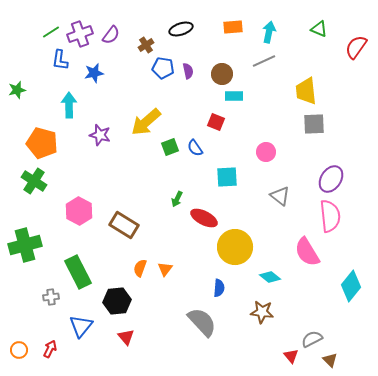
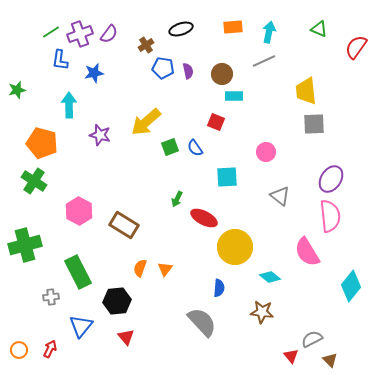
purple semicircle at (111, 35): moved 2 px left, 1 px up
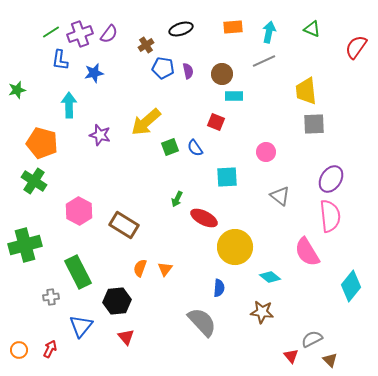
green triangle at (319, 29): moved 7 px left
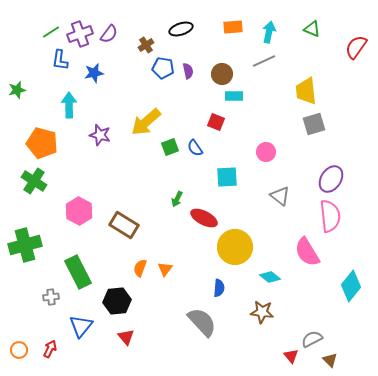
gray square at (314, 124): rotated 15 degrees counterclockwise
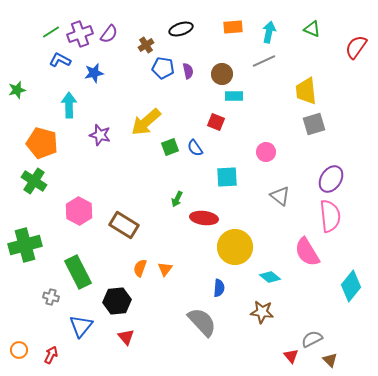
blue L-shape at (60, 60): rotated 110 degrees clockwise
red ellipse at (204, 218): rotated 20 degrees counterclockwise
gray cross at (51, 297): rotated 21 degrees clockwise
red arrow at (50, 349): moved 1 px right, 6 px down
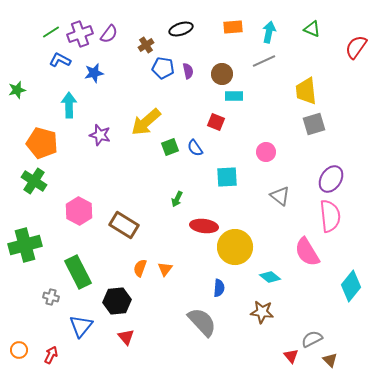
red ellipse at (204, 218): moved 8 px down
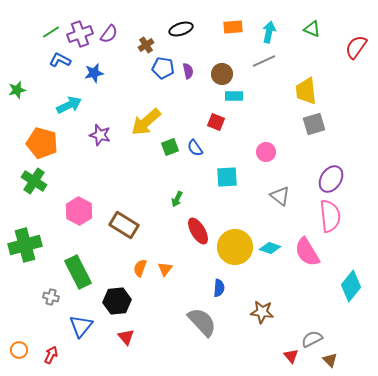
cyan arrow at (69, 105): rotated 65 degrees clockwise
red ellipse at (204, 226): moved 6 px left, 5 px down; rotated 52 degrees clockwise
cyan diamond at (270, 277): moved 29 px up; rotated 20 degrees counterclockwise
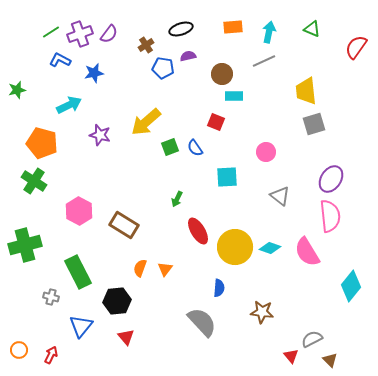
purple semicircle at (188, 71): moved 15 px up; rotated 91 degrees counterclockwise
